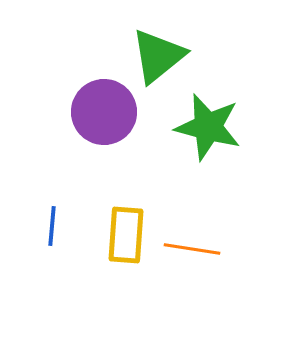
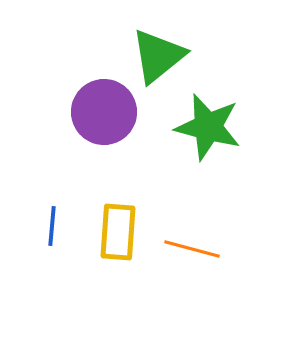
yellow rectangle: moved 8 px left, 3 px up
orange line: rotated 6 degrees clockwise
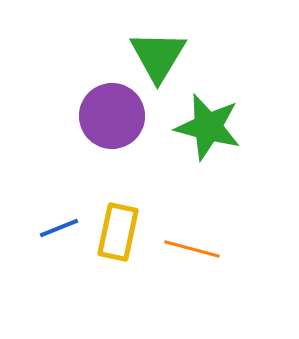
green triangle: rotated 20 degrees counterclockwise
purple circle: moved 8 px right, 4 px down
blue line: moved 7 px right, 2 px down; rotated 63 degrees clockwise
yellow rectangle: rotated 8 degrees clockwise
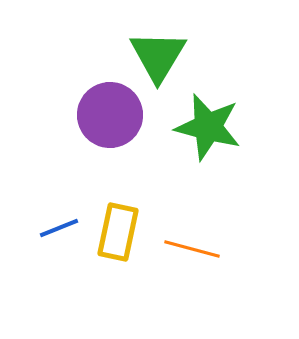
purple circle: moved 2 px left, 1 px up
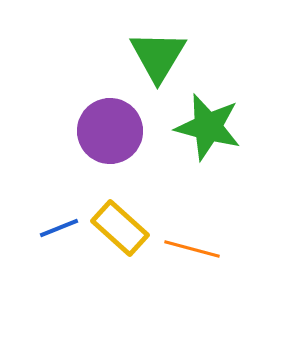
purple circle: moved 16 px down
yellow rectangle: moved 2 px right, 4 px up; rotated 60 degrees counterclockwise
